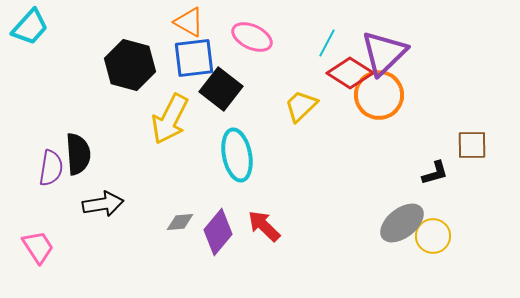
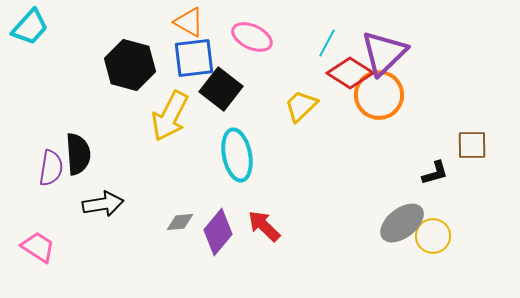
yellow arrow: moved 3 px up
pink trapezoid: rotated 24 degrees counterclockwise
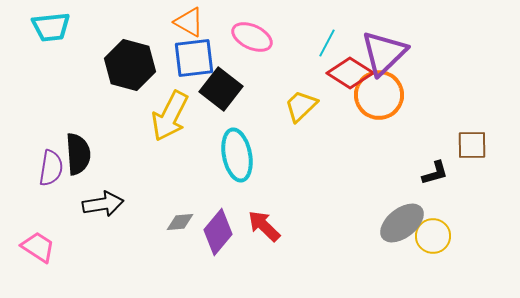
cyan trapezoid: moved 21 px right; rotated 42 degrees clockwise
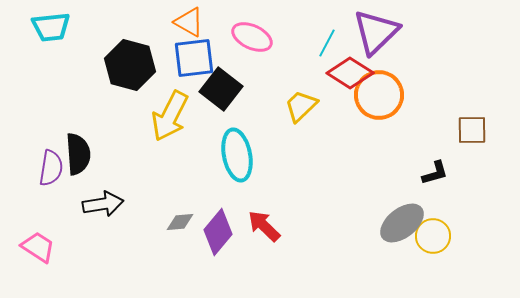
purple triangle: moved 8 px left, 21 px up
brown square: moved 15 px up
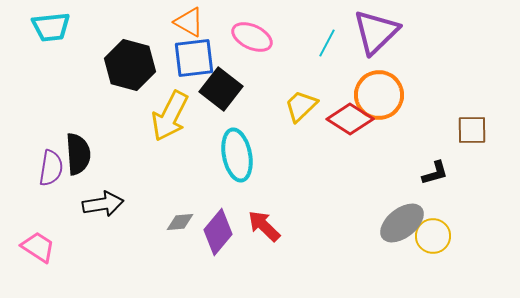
red diamond: moved 46 px down
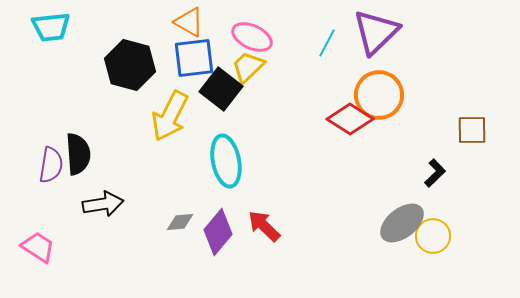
yellow trapezoid: moved 53 px left, 39 px up
cyan ellipse: moved 11 px left, 6 px down
purple semicircle: moved 3 px up
black L-shape: rotated 28 degrees counterclockwise
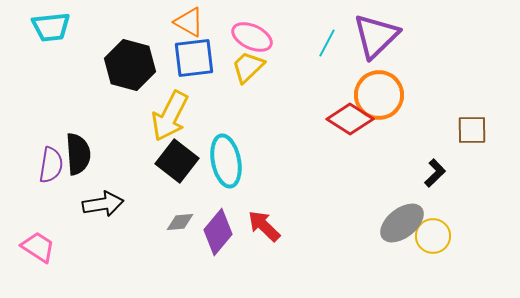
purple triangle: moved 4 px down
black square: moved 44 px left, 72 px down
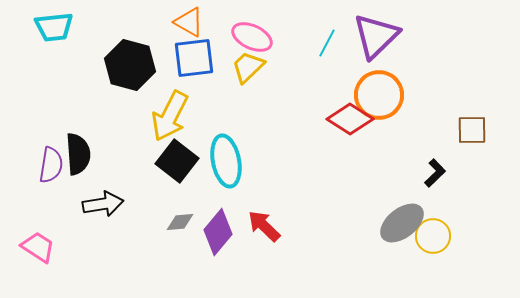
cyan trapezoid: moved 3 px right
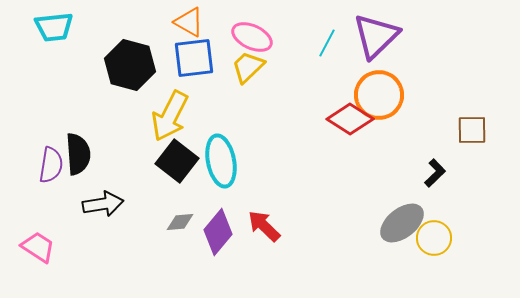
cyan ellipse: moved 5 px left
yellow circle: moved 1 px right, 2 px down
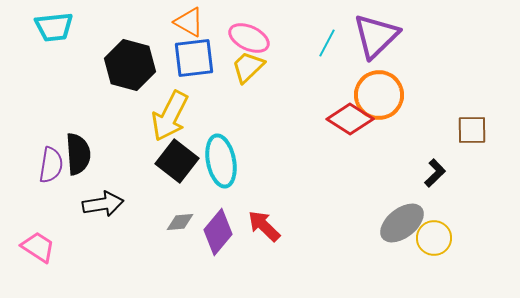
pink ellipse: moved 3 px left, 1 px down
